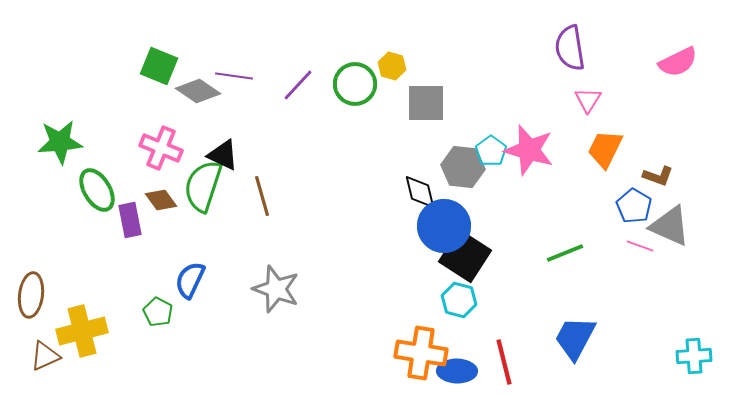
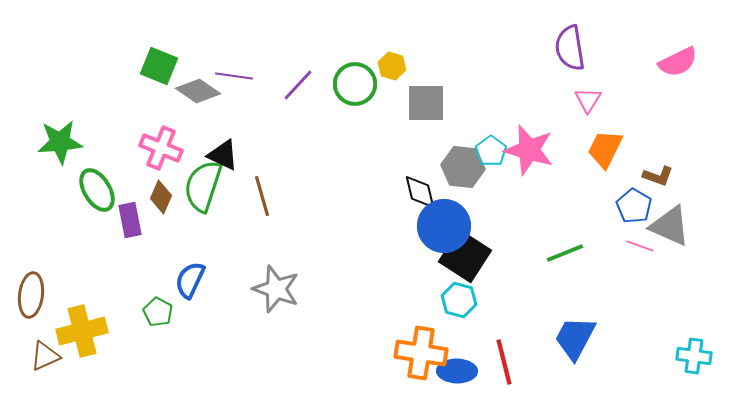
brown diamond at (161, 200): moved 3 px up; rotated 60 degrees clockwise
cyan cross at (694, 356): rotated 12 degrees clockwise
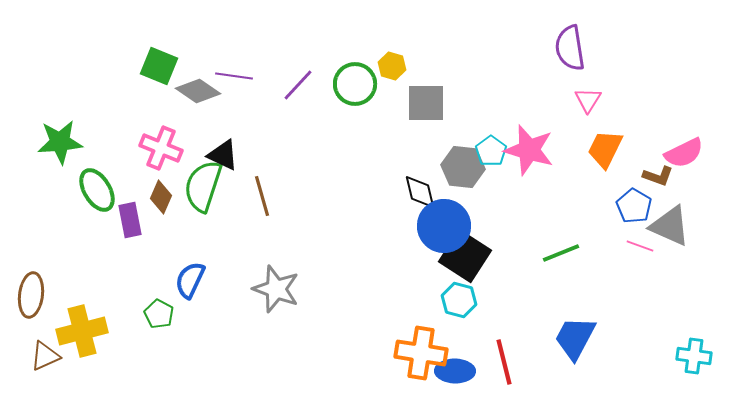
pink semicircle at (678, 62): moved 6 px right, 91 px down
green line at (565, 253): moved 4 px left
green pentagon at (158, 312): moved 1 px right, 2 px down
blue ellipse at (457, 371): moved 2 px left
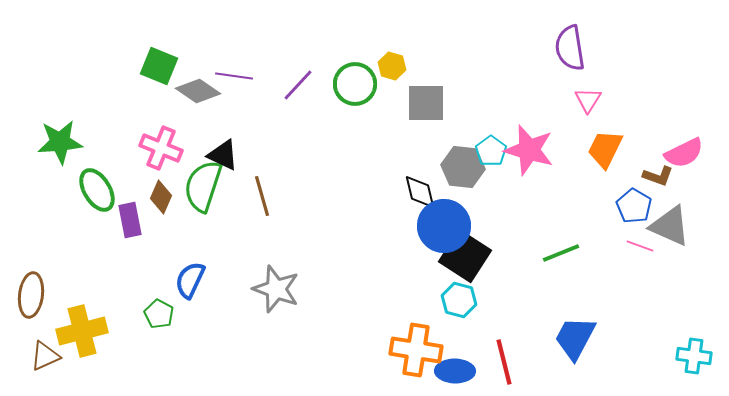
orange cross at (421, 353): moved 5 px left, 3 px up
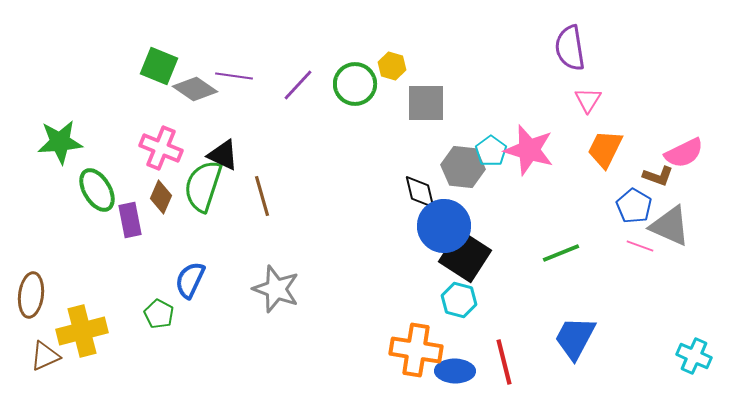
gray diamond at (198, 91): moved 3 px left, 2 px up
cyan cross at (694, 356): rotated 16 degrees clockwise
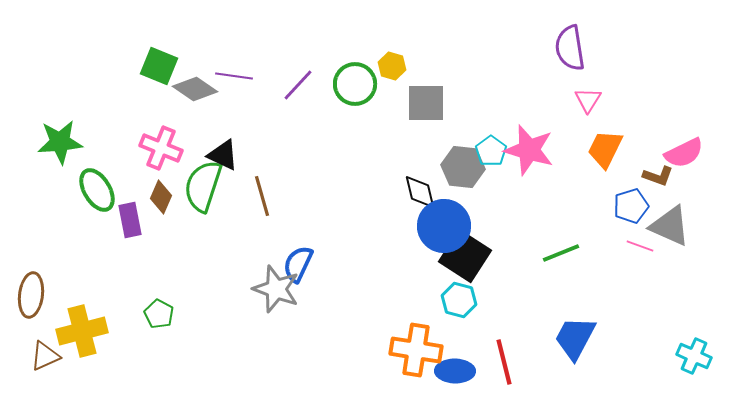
blue pentagon at (634, 206): moved 3 px left; rotated 24 degrees clockwise
blue semicircle at (190, 280): moved 108 px right, 16 px up
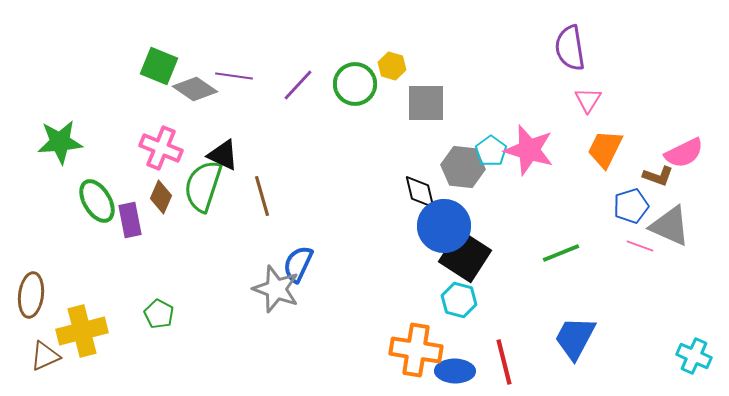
green ellipse at (97, 190): moved 11 px down
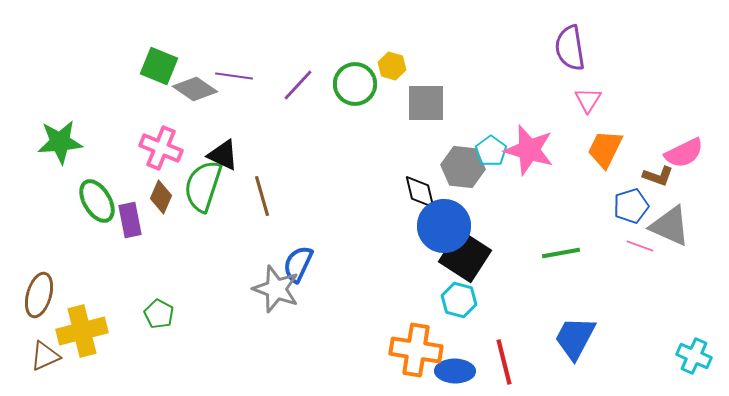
green line at (561, 253): rotated 12 degrees clockwise
brown ellipse at (31, 295): moved 8 px right; rotated 9 degrees clockwise
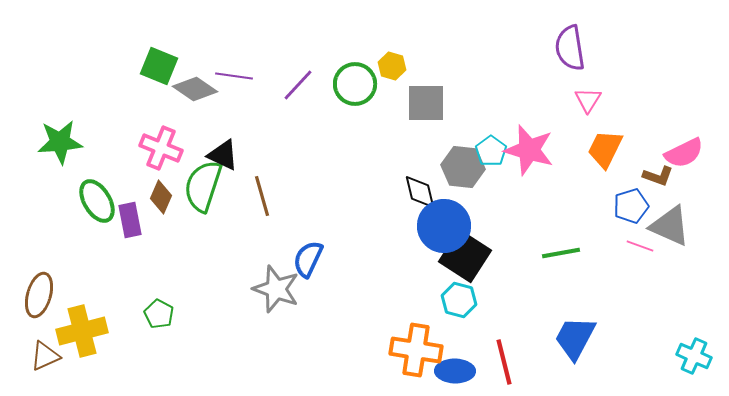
blue semicircle at (298, 264): moved 10 px right, 5 px up
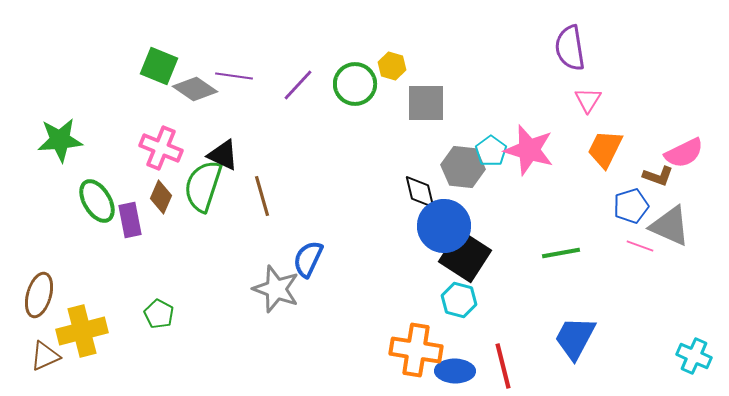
green star at (60, 142): moved 2 px up
red line at (504, 362): moved 1 px left, 4 px down
